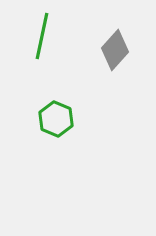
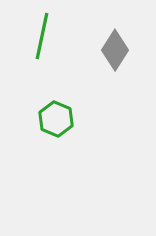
gray diamond: rotated 9 degrees counterclockwise
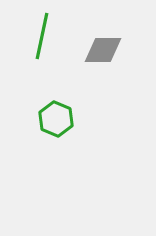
gray diamond: moved 12 px left; rotated 57 degrees clockwise
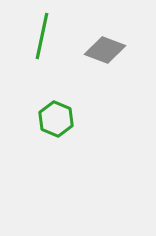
gray diamond: moved 2 px right; rotated 21 degrees clockwise
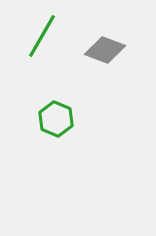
green line: rotated 18 degrees clockwise
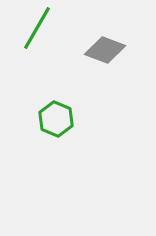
green line: moved 5 px left, 8 px up
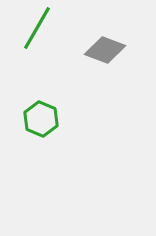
green hexagon: moved 15 px left
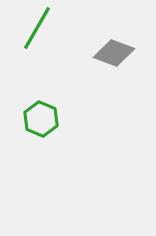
gray diamond: moved 9 px right, 3 px down
